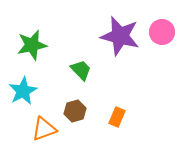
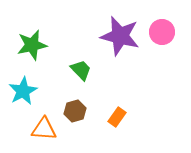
orange rectangle: rotated 12 degrees clockwise
orange triangle: rotated 24 degrees clockwise
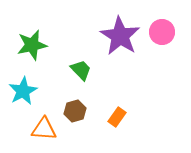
purple star: rotated 18 degrees clockwise
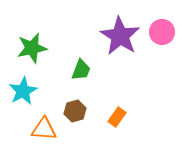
green star: moved 3 px down
green trapezoid: rotated 65 degrees clockwise
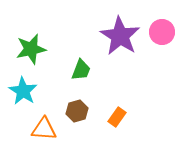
green star: moved 1 px left, 1 px down
cyan star: rotated 12 degrees counterclockwise
brown hexagon: moved 2 px right
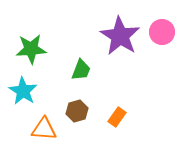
green star: rotated 8 degrees clockwise
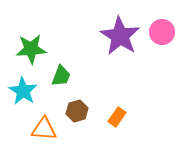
green trapezoid: moved 20 px left, 6 px down
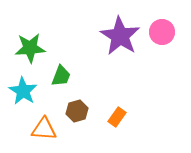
green star: moved 1 px left, 1 px up
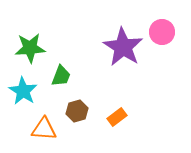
purple star: moved 3 px right, 11 px down
orange rectangle: rotated 18 degrees clockwise
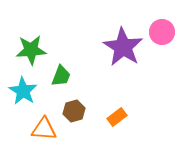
green star: moved 1 px right, 2 px down
brown hexagon: moved 3 px left
